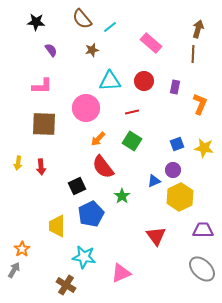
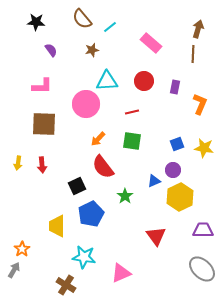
cyan triangle: moved 3 px left
pink circle: moved 4 px up
green square: rotated 24 degrees counterclockwise
red arrow: moved 1 px right, 2 px up
green star: moved 3 px right
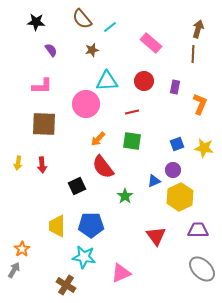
blue pentagon: moved 11 px down; rotated 25 degrees clockwise
purple trapezoid: moved 5 px left
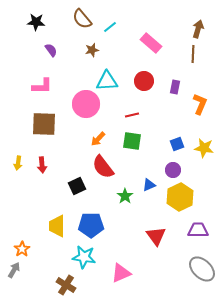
red line: moved 3 px down
blue triangle: moved 5 px left, 4 px down
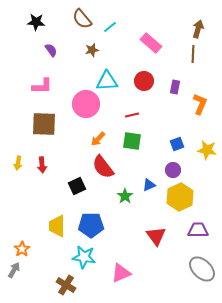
yellow star: moved 3 px right, 2 px down
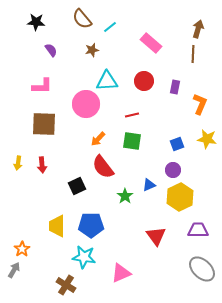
yellow star: moved 11 px up
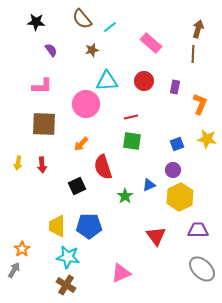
red line: moved 1 px left, 2 px down
orange arrow: moved 17 px left, 5 px down
red semicircle: rotated 20 degrees clockwise
blue pentagon: moved 2 px left, 1 px down
cyan star: moved 16 px left
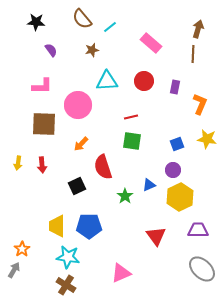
pink circle: moved 8 px left, 1 px down
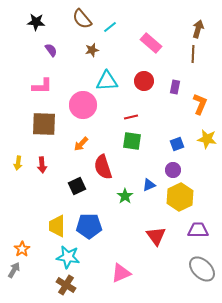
pink circle: moved 5 px right
